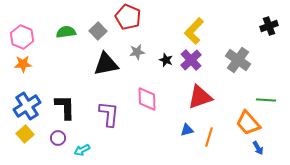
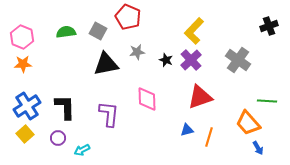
gray square: rotated 18 degrees counterclockwise
green line: moved 1 px right, 1 px down
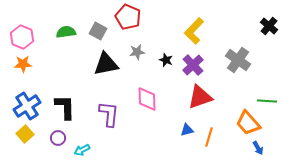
black cross: rotated 30 degrees counterclockwise
purple cross: moved 2 px right, 5 px down
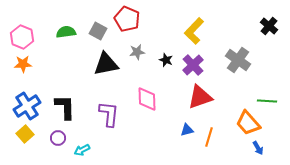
red pentagon: moved 1 px left, 2 px down
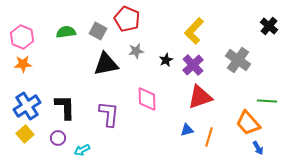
gray star: moved 1 px left, 1 px up
black star: rotated 24 degrees clockwise
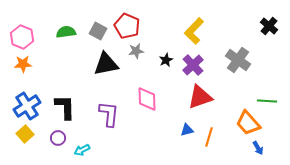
red pentagon: moved 7 px down
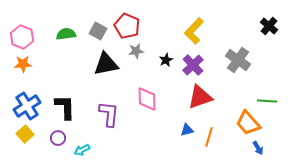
green semicircle: moved 2 px down
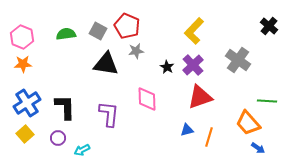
black star: moved 1 px right, 7 px down; rotated 16 degrees counterclockwise
black triangle: rotated 20 degrees clockwise
blue cross: moved 3 px up
blue arrow: rotated 24 degrees counterclockwise
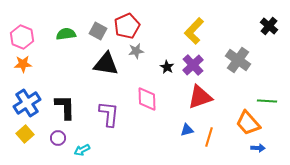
red pentagon: rotated 25 degrees clockwise
blue arrow: rotated 32 degrees counterclockwise
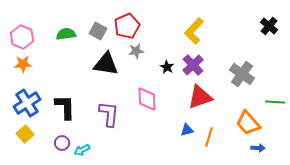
gray cross: moved 4 px right, 14 px down
green line: moved 8 px right, 1 px down
purple circle: moved 4 px right, 5 px down
